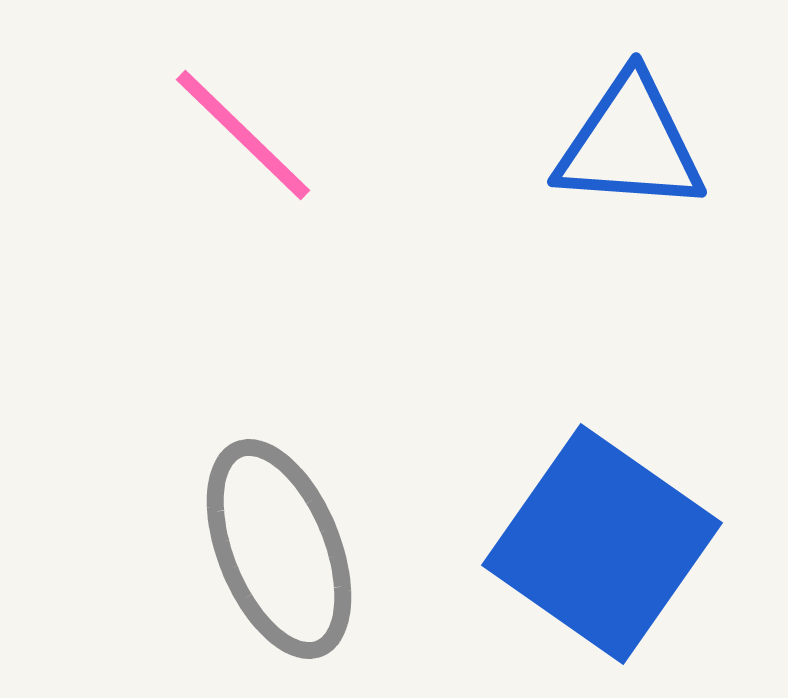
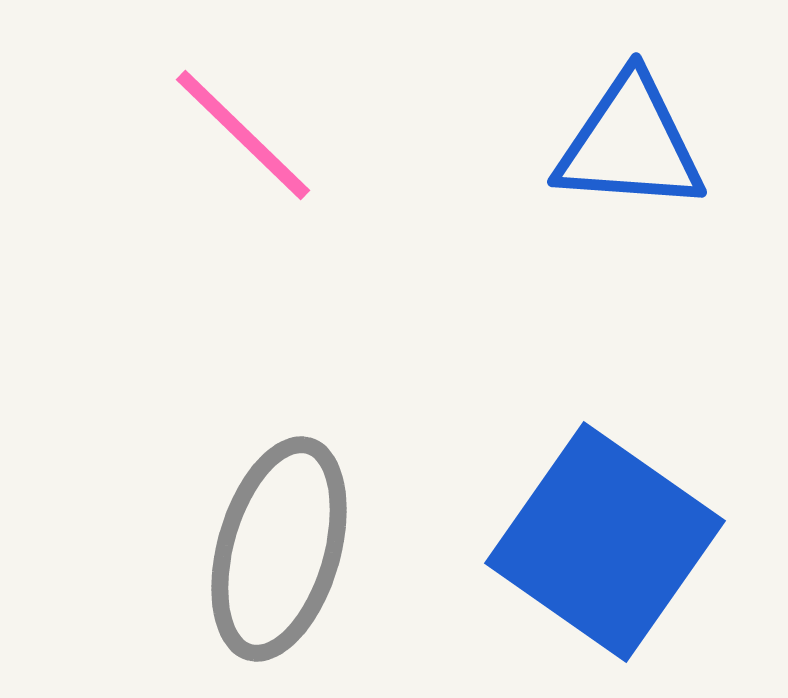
blue square: moved 3 px right, 2 px up
gray ellipse: rotated 38 degrees clockwise
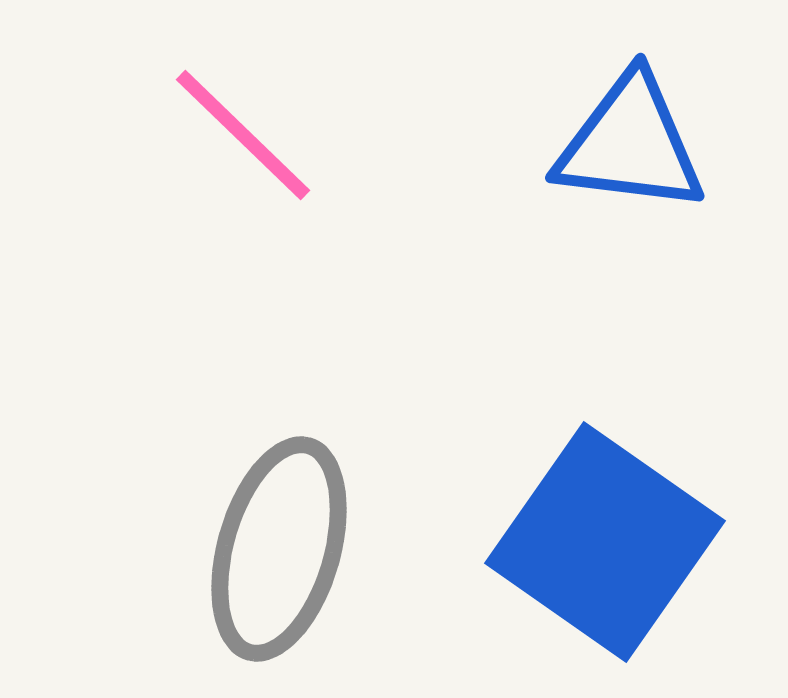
blue triangle: rotated 3 degrees clockwise
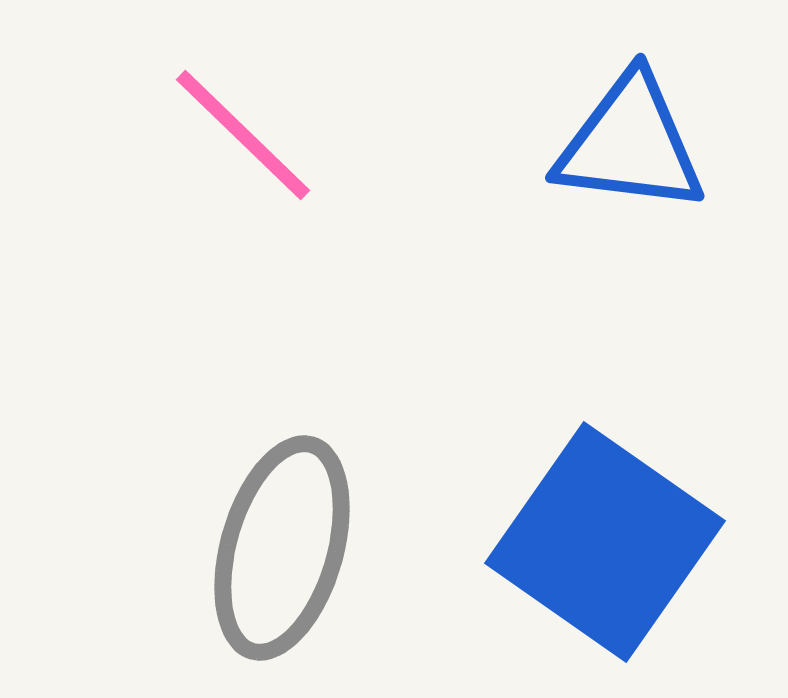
gray ellipse: moved 3 px right, 1 px up
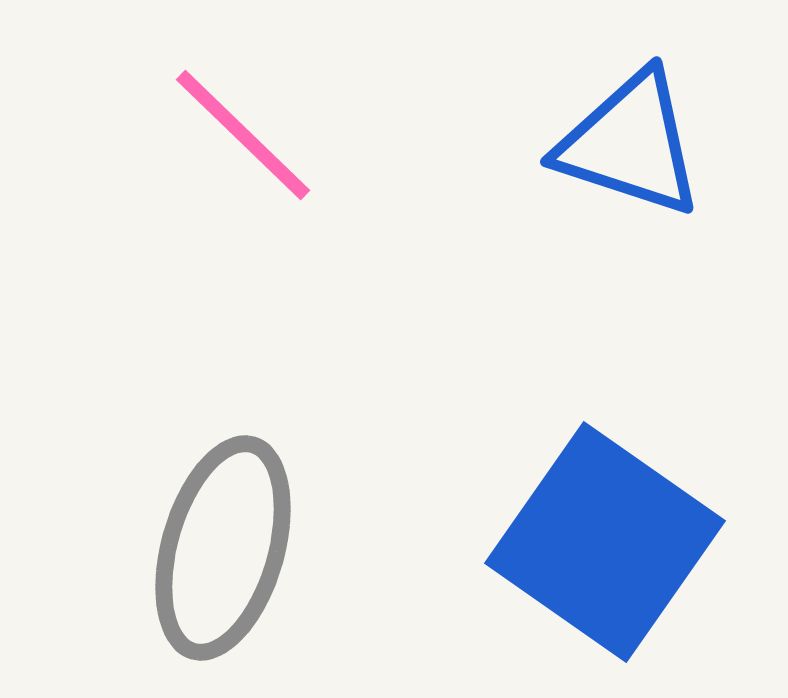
blue triangle: rotated 11 degrees clockwise
gray ellipse: moved 59 px left
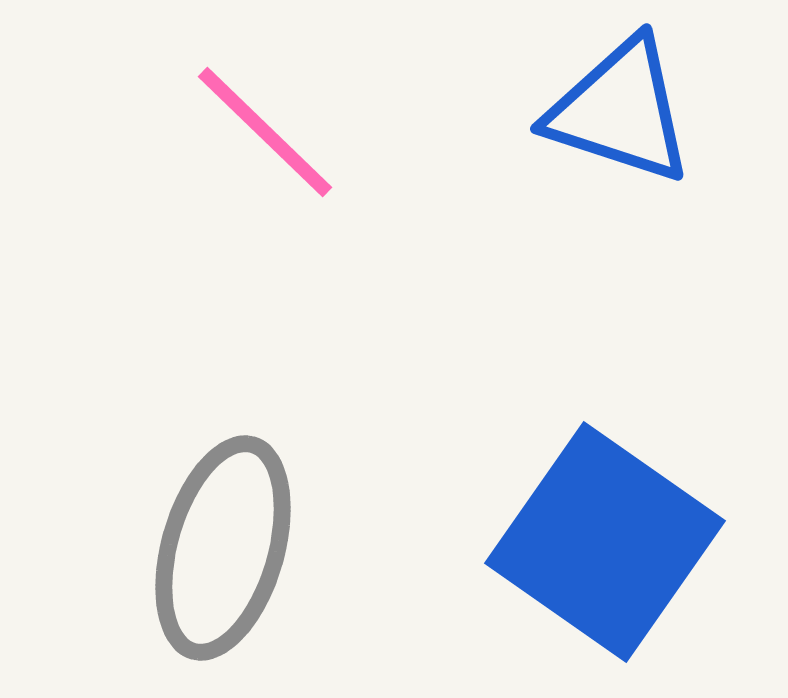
pink line: moved 22 px right, 3 px up
blue triangle: moved 10 px left, 33 px up
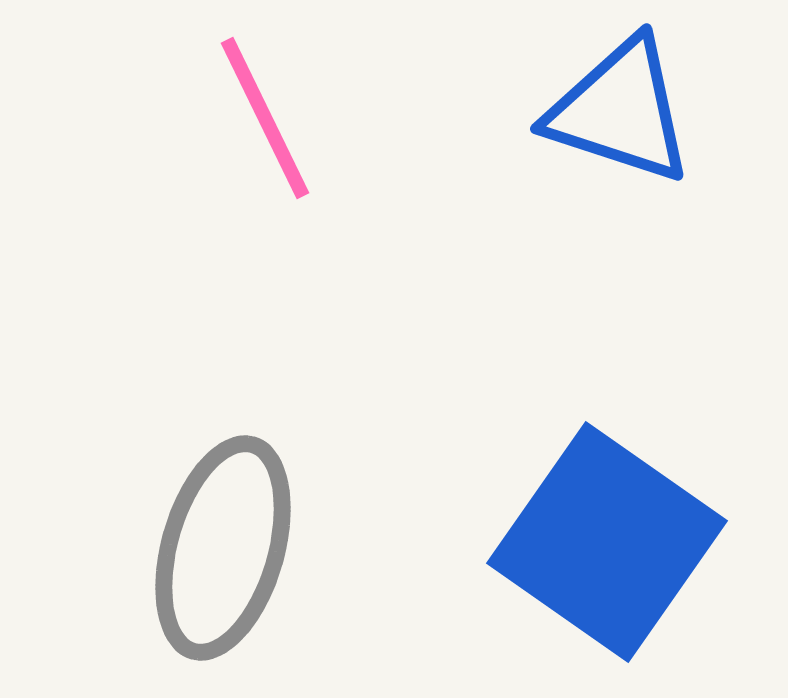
pink line: moved 14 px up; rotated 20 degrees clockwise
blue square: moved 2 px right
